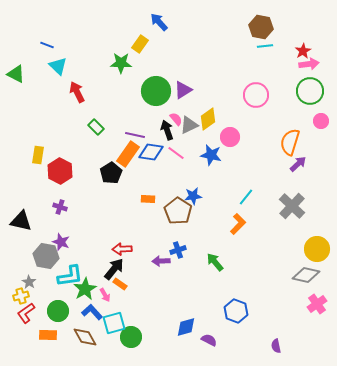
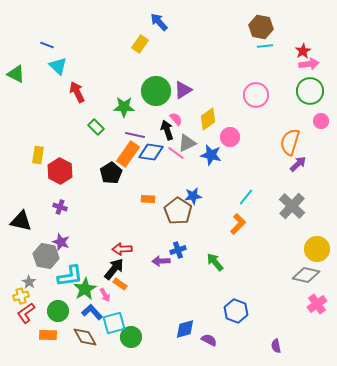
green star at (121, 63): moved 3 px right, 44 px down
gray triangle at (189, 125): moved 2 px left, 18 px down
blue diamond at (186, 327): moved 1 px left, 2 px down
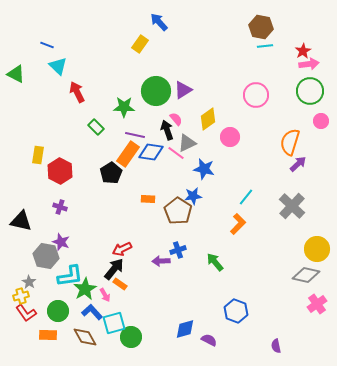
blue star at (211, 155): moved 7 px left, 14 px down
red arrow at (122, 249): rotated 24 degrees counterclockwise
red L-shape at (26, 313): rotated 90 degrees counterclockwise
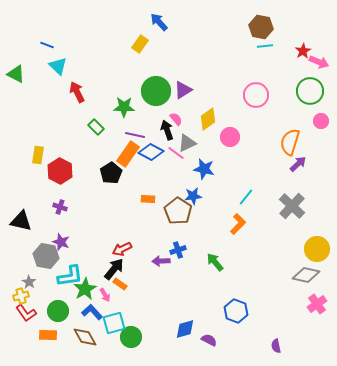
pink arrow at (309, 64): moved 10 px right, 2 px up; rotated 30 degrees clockwise
blue diamond at (151, 152): rotated 20 degrees clockwise
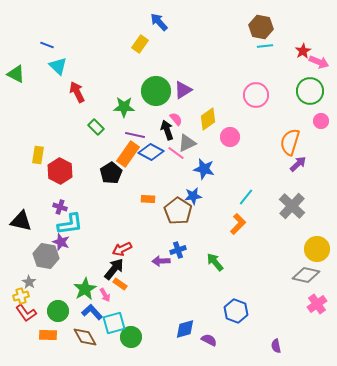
cyan L-shape at (70, 276): moved 52 px up
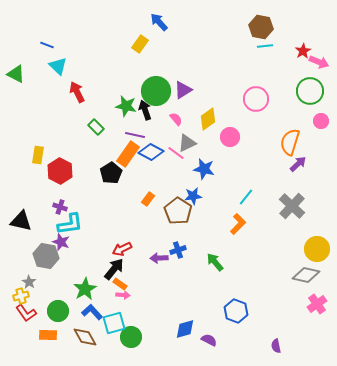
pink circle at (256, 95): moved 4 px down
green star at (124, 107): moved 2 px right, 1 px up; rotated 10 degrees clockwise
black arrow at (167, 130): moved 22 px left, 20 px up
orange rectangle at (148, 199): rotated 56 degrees counterclockwise
purple arrow at (161, 261): moved 2 px left, 3 px up
pink arrow at (105, 295): moved 18 px right; rotated 56 degrees counterclockwise
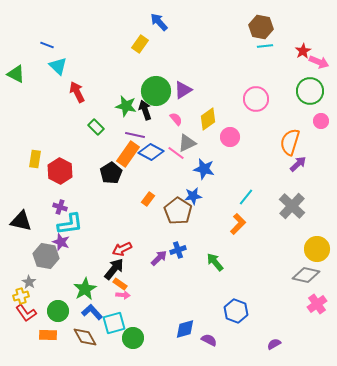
yellow rectangle at (38, 155): moved 3 px left, 4 px down
purple arrow at (159, 258): rotated 138 degrees clockwise
green circle at (131, 337): moved 2 px right, 1 px down
purple semicircle at (276, 346): moved 2 px left, 2 px up; rotated 72 degrees clockwise
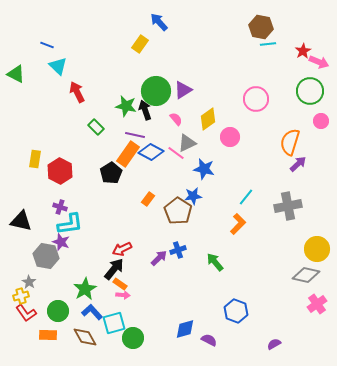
cyan line at (265, 46): moved 3 px right, 2 px up
gray cross at (292, 206): moved 4 px left; rotated 36 degrees clockwise
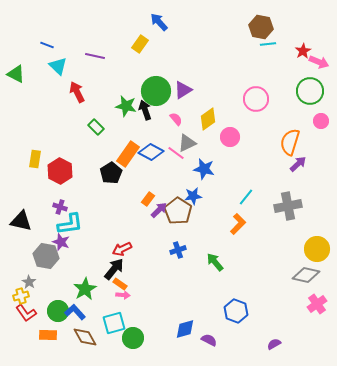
purple line at (135, 135): moved 40 px left, 79 px up
purple arrow at (159, 258): moved 48 px up
blue L-shape at (92, 312): moved 17 px left
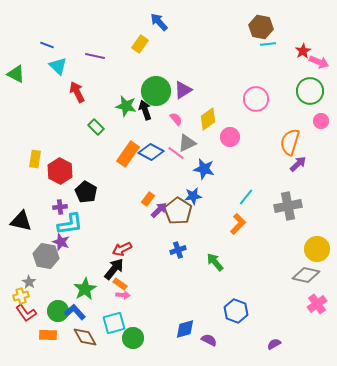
black pentagon at (111, 173): moved 25 px left, 19 px down; rotated 10 degrees counterclockwise
purple cross at (60, 207): rotated 24 degrees counterclockwise
